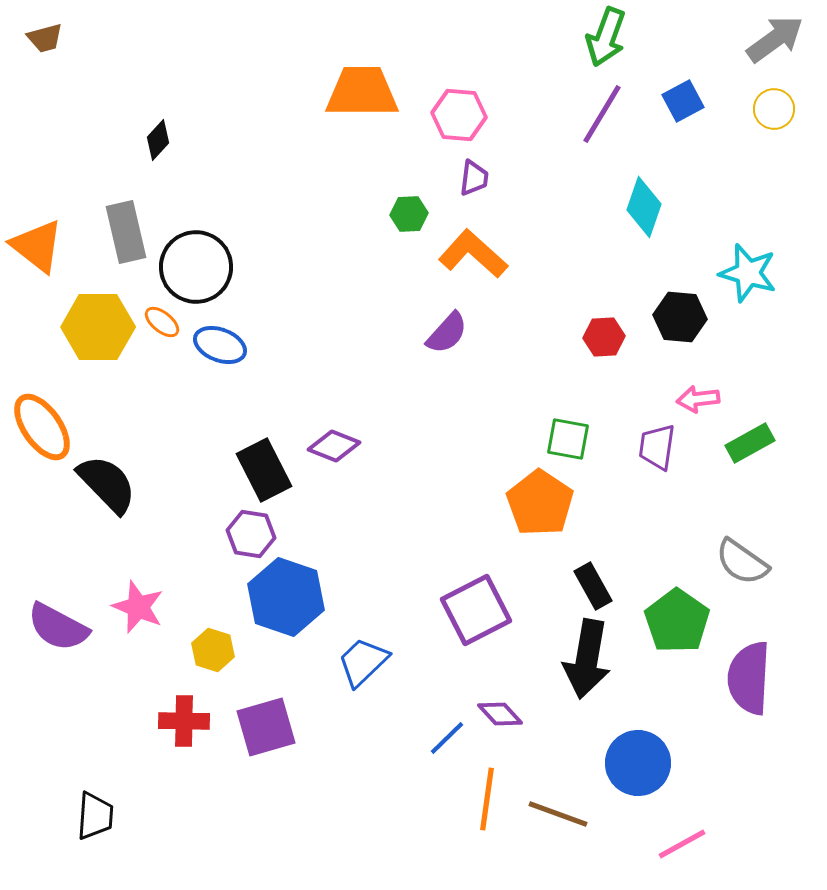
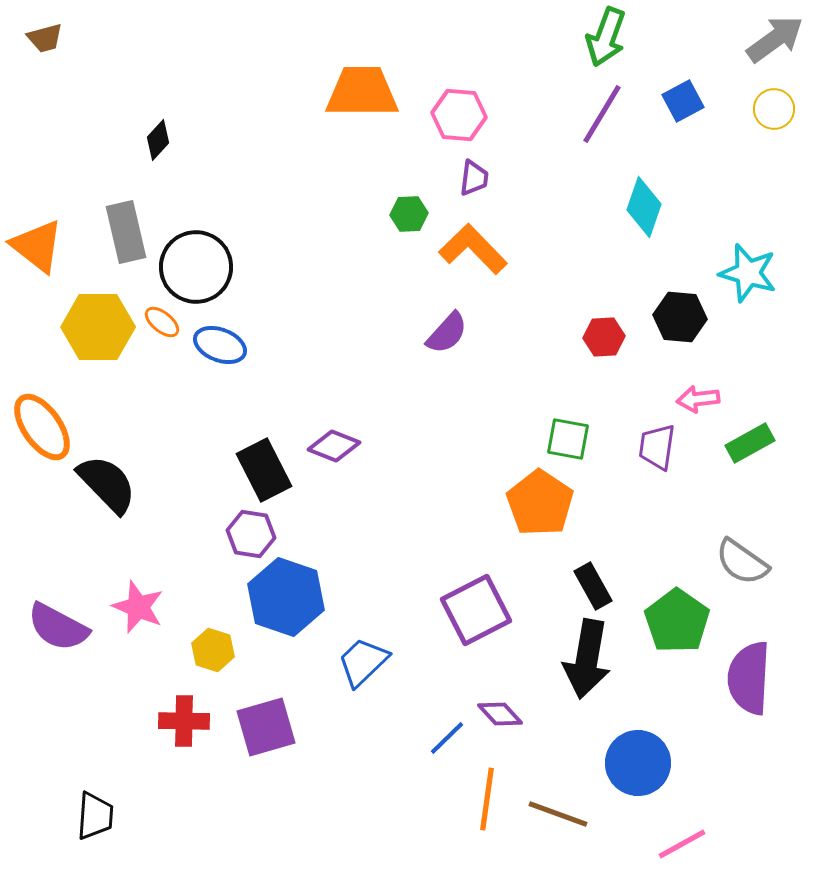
orange L-shape at (473, 254): moved 5 px up; rotated 4 degrees clockwise
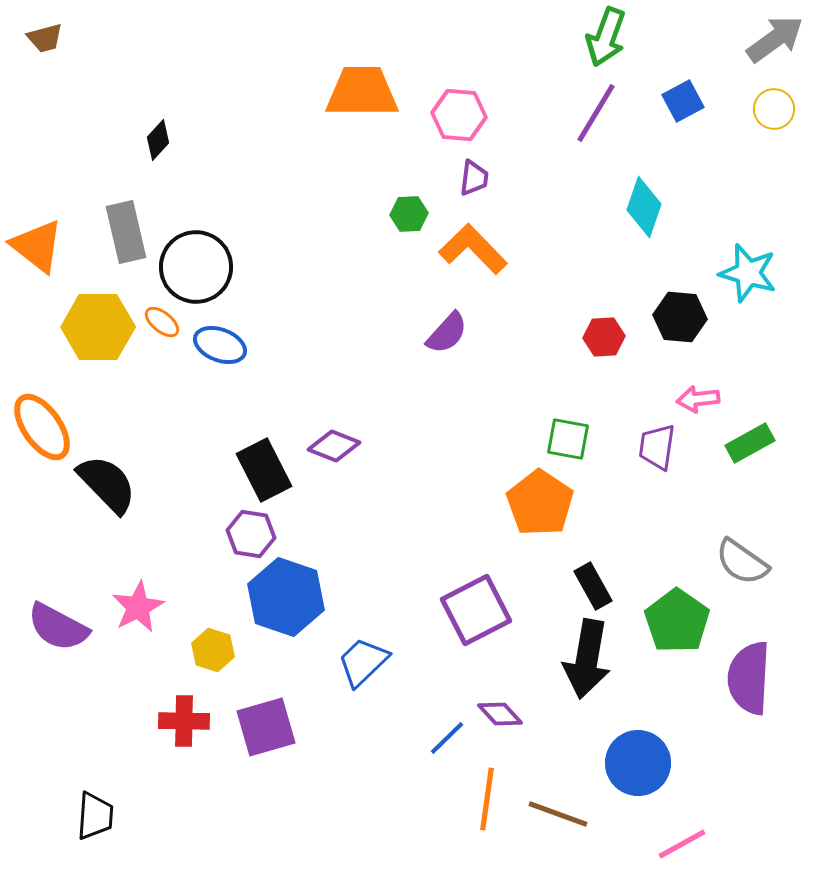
purple line at (602, 114): moved 6 px left, 1 px up
pink star at (138, 607): rotated 22 degrees clockwise
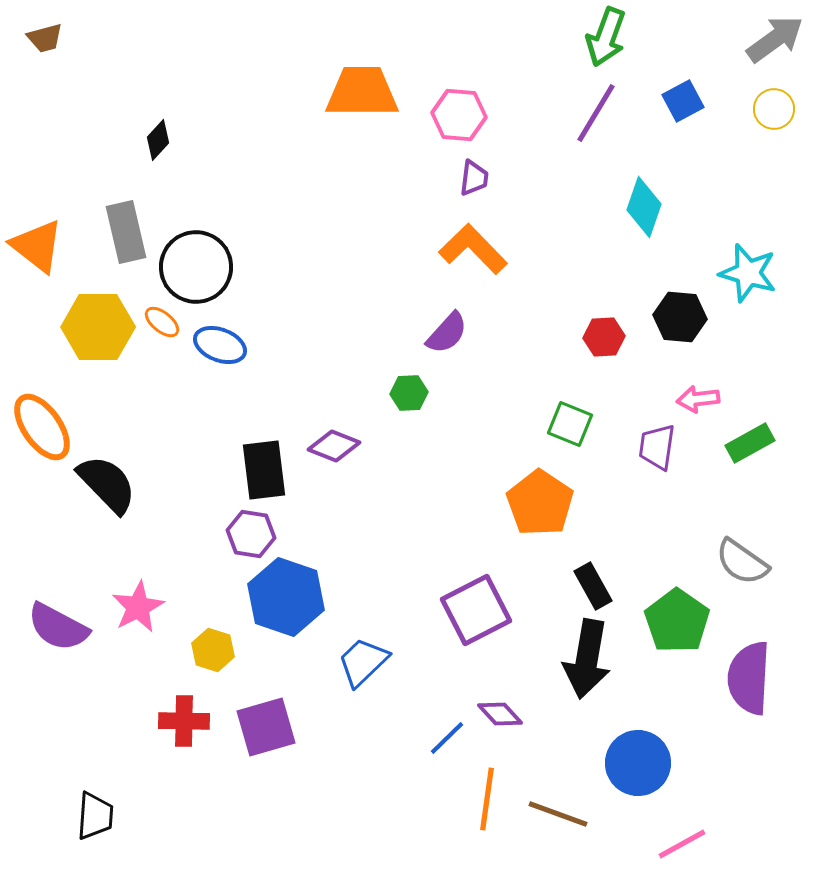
green hexagon at (409, 214): moved 179 px down
green square at (568, 439): moved 2 px right, 15 px up; rotated 12 degrees clockwise
black rectangle at (264, 470): rotated 20 degrees clockwise
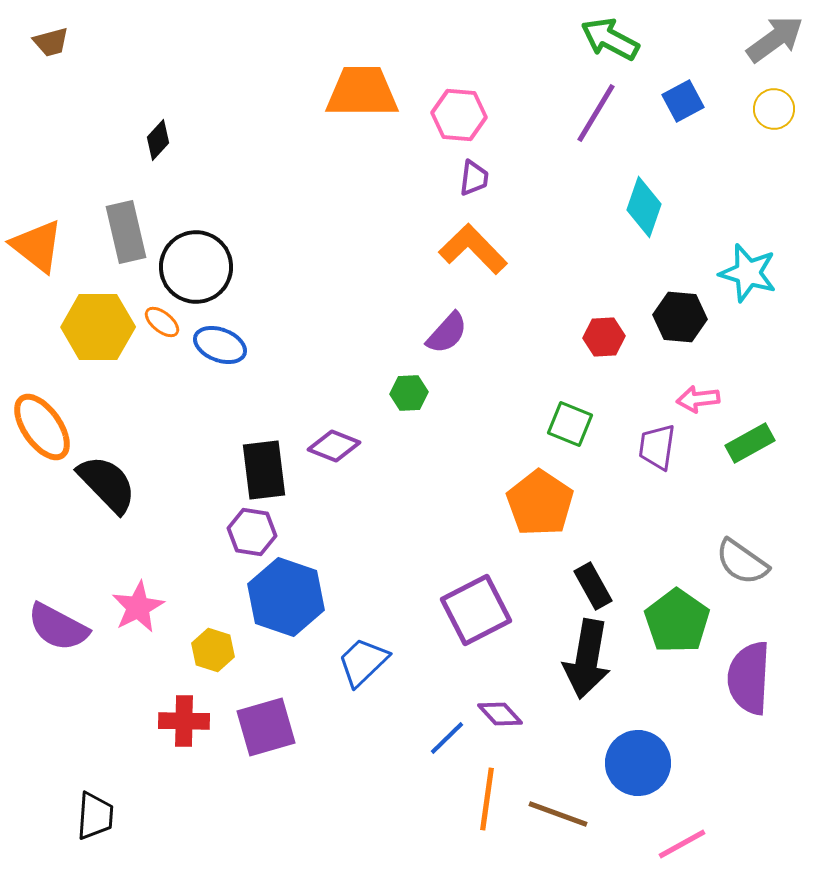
green arrow at (606, 37): moved 4 px right, 2 px down; rotated 98 degrees clockwise
brown trapezoid at (45, 38): moved 6 px right, 4 px down
purple hexagon at (251, 534): moved 1 px right, 2 px up
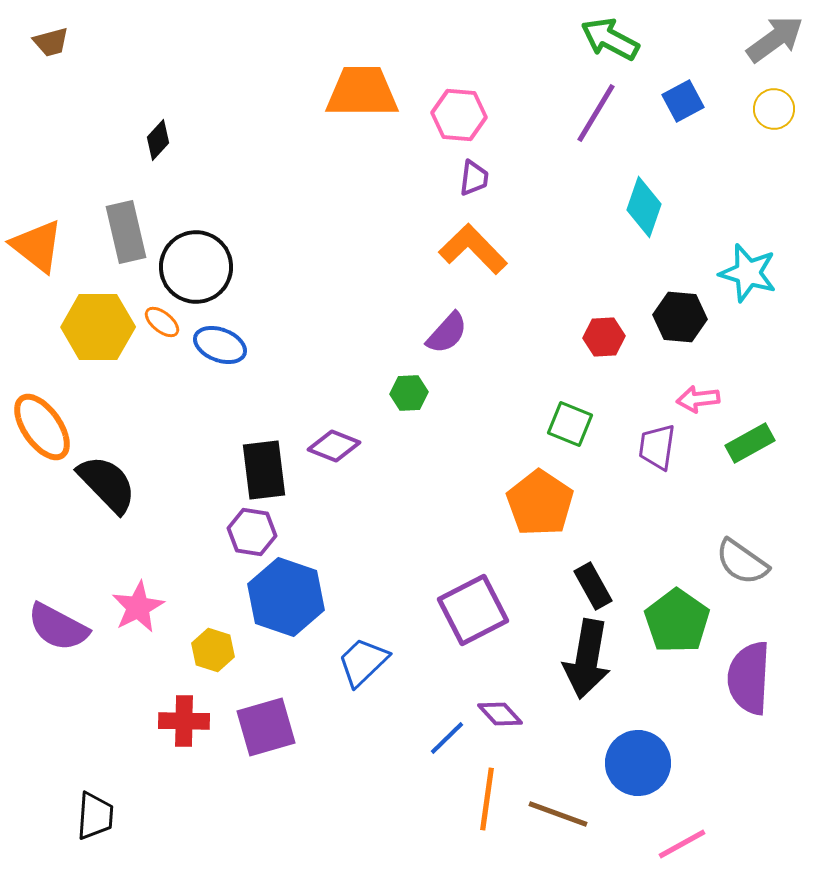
purple square at (476, 610): moved 3 px left
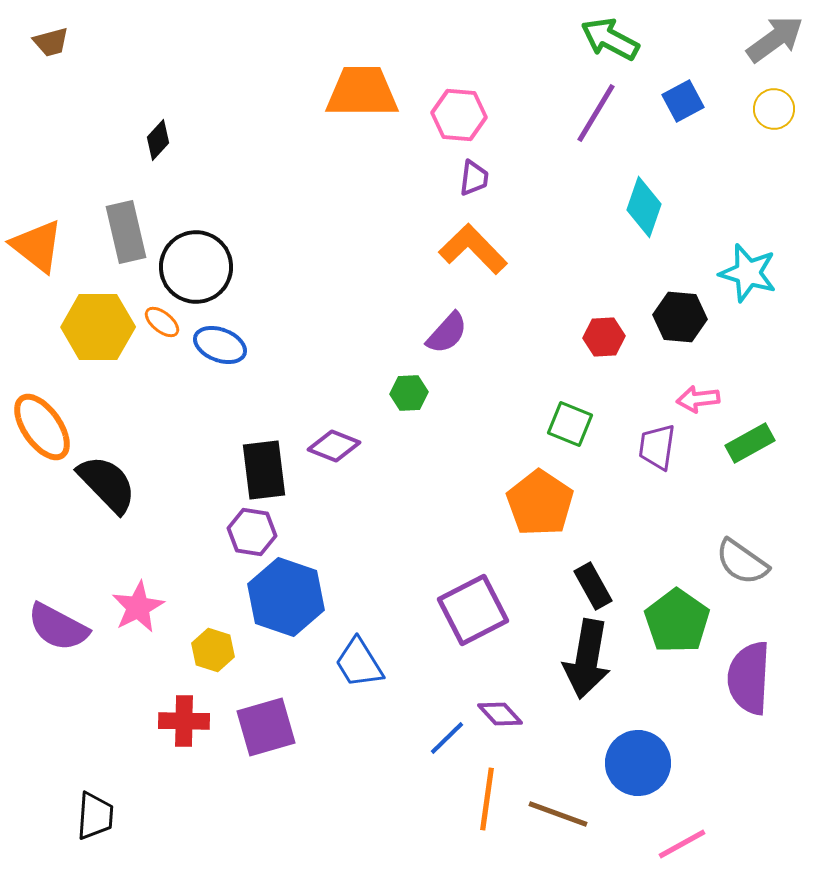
blue trapezoid at (363, 662): moved 4 px left, 1 px down; rotated 78 degrees counterclockwise
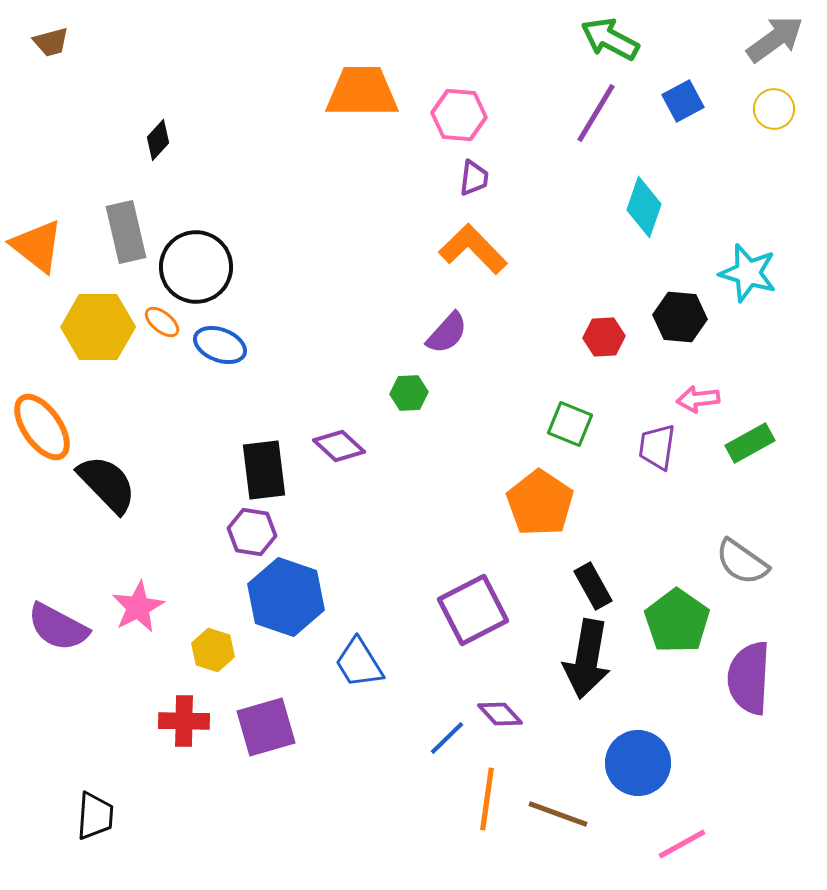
purple diamond at (334, 446): moved 5 px right; rotated 21 degrees clockwise
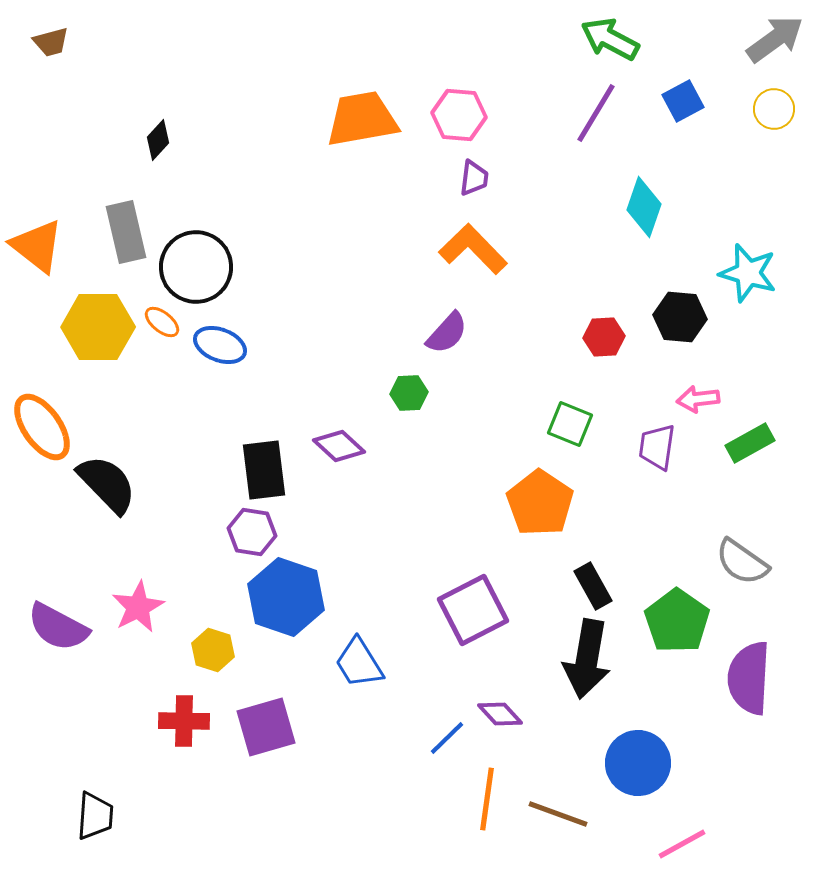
orange trapezoid at (362, 92): moved 27 px down; rotated 10 degrees counterclockwise
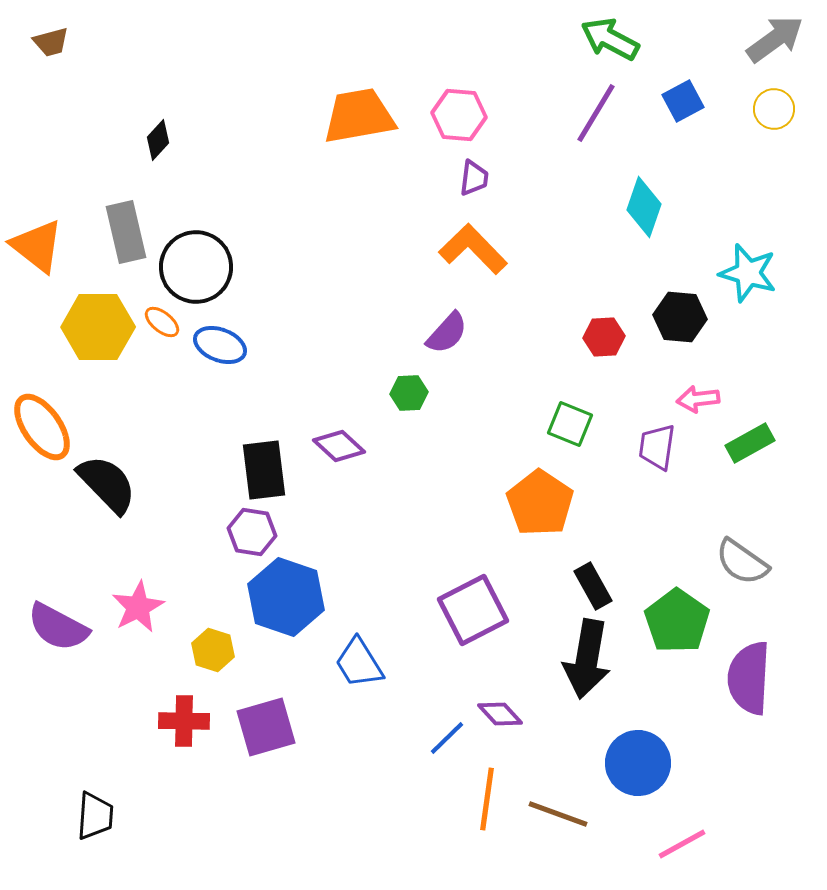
orange trapezoid at (362, 119): moved 3 px left, 3 px up
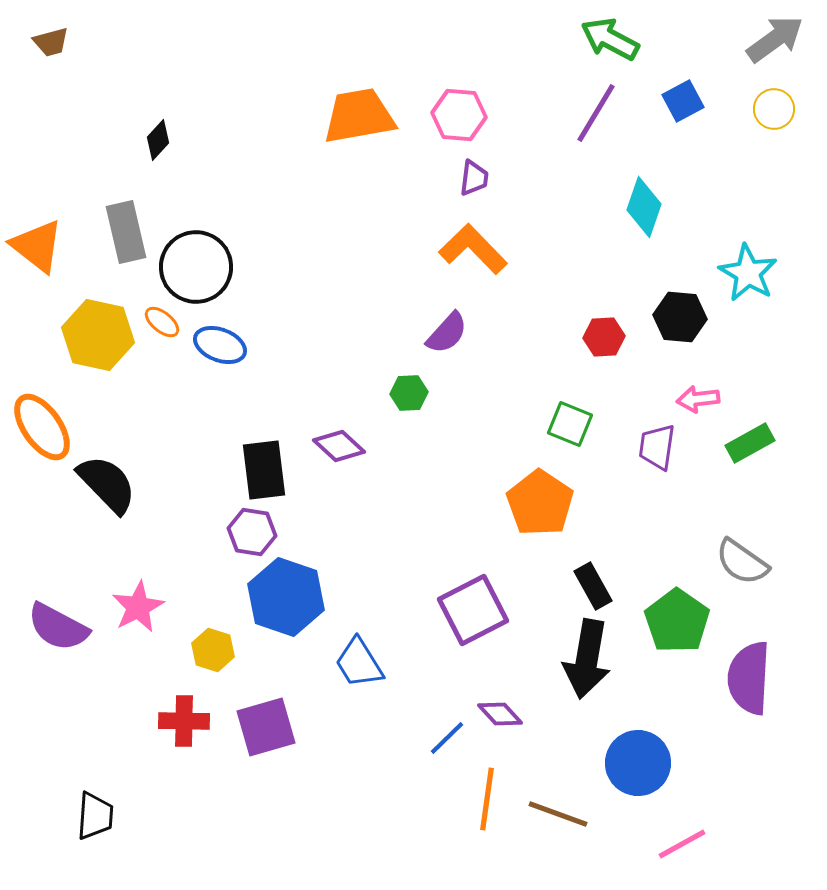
cyan star at (748, 273): rotated 14 degrees clockwise
yellow hexagon at (98, 327): moved 8 px down; rotated 12 degrees clockwise
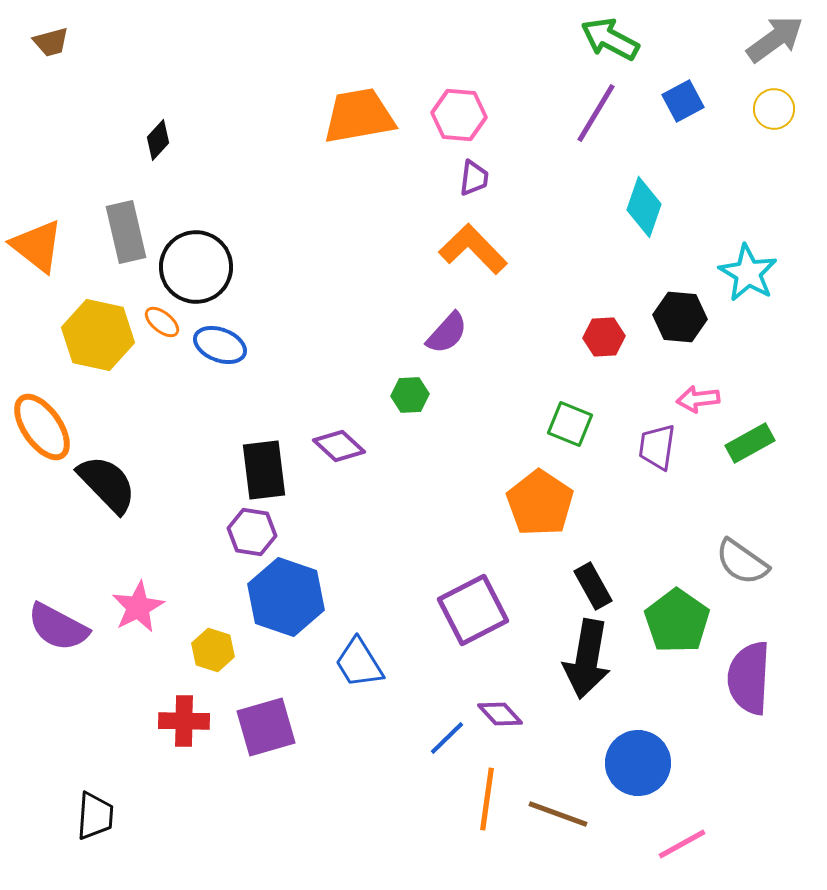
green hexagon at (409, 393): moved 1 px right, 2 px down
